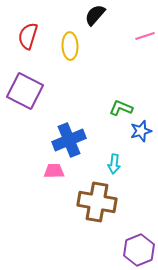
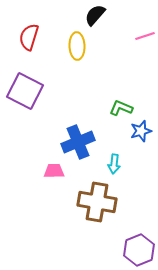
red semicircle: moved 1 px right, 1 px down
yellow ellipse: moved 7 px right
blue cross: moved 9 px right, 2 px down
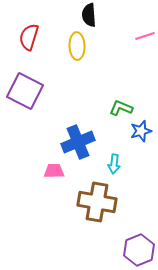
black semicircle: moved 6 px left; rotated 45 degrees counterclockwise
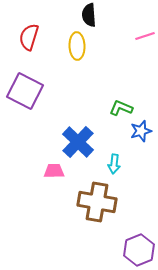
blue cross: rotated 24 degrees counterclockwise
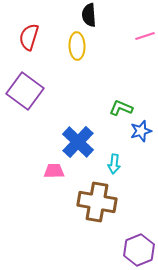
purple square: rotated 9 degrees clockwise
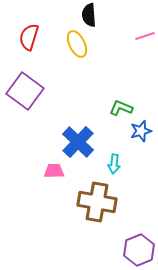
yellow ellipse: moved 2 px up; rotated 24 degrees counterclockwise
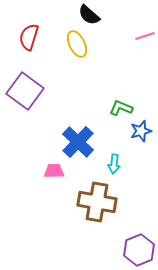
black semicircle: rotated 45 degrees counterclockwise
